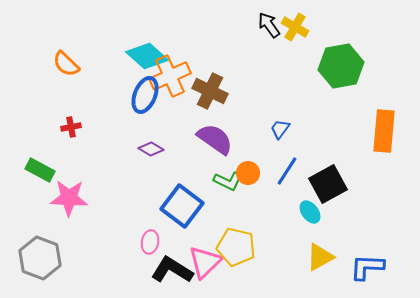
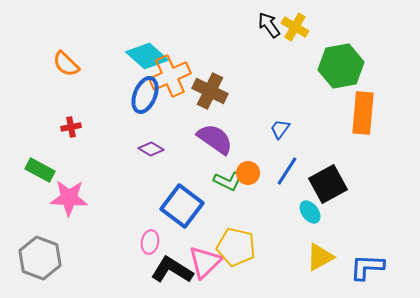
orange rectangle: moved 21 px left, 18 px up
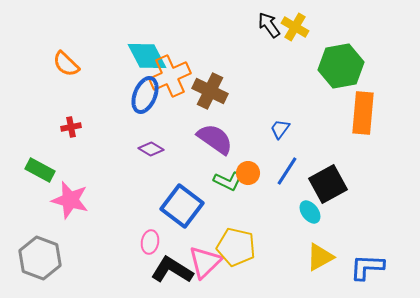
cyan diamond: rotated 21 degrees clockwise
pink star: moved 1 px right, 2 px down; rotated 12 degrees clockwise
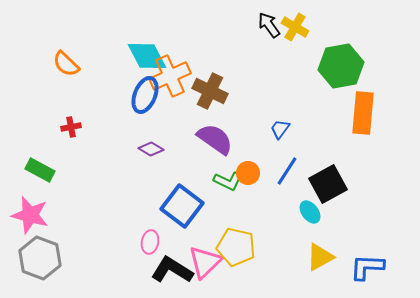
pink star: moved 40 px left, 15 px down
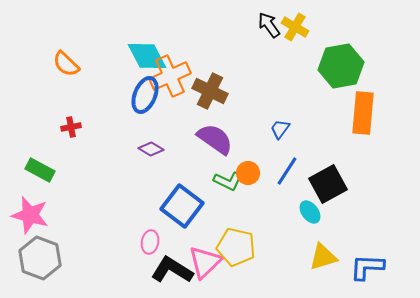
yellow triangle: moved 3 px right; rotated 12 degrees clockwise
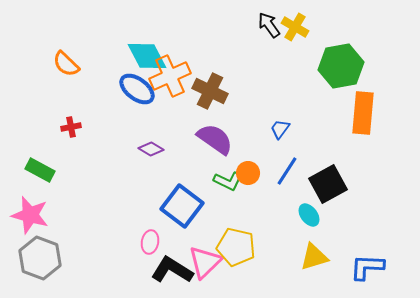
blue ellipse: moved 8 px left, 6 px up; rotated 75 degrees counterclockwise
cyan ellipse: moved 1 px left, 3 px down
yellow triangle: moved 9 px left
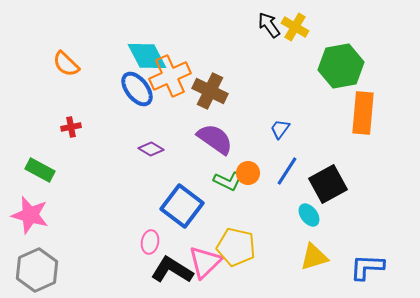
blue ellipse: rotated 15 degrees clockwise
gray hexagon: moved 3 px left, 12 px down; rotated 15 degrees clockwise
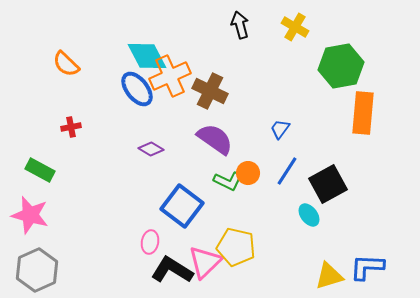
black arrow: moved 29 px left; rotated 20 degrees clockwise
yellow triangle: moved 15 px right, 19 px down
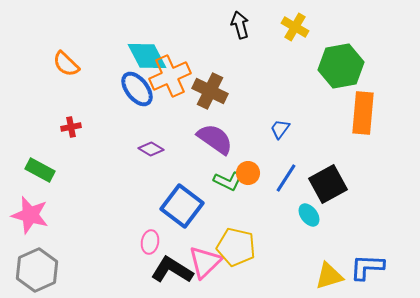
blue line: moved 1 px left, 7 px down
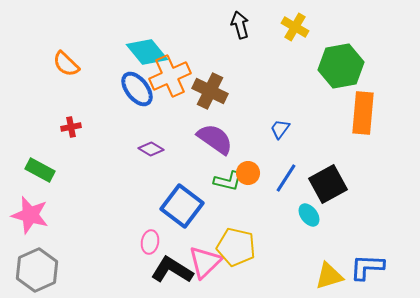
cyan diamond: moved 4 px up; rotated 12 degrees counterclockwise
green L-shape: rotated 12 degrees counterclockwise
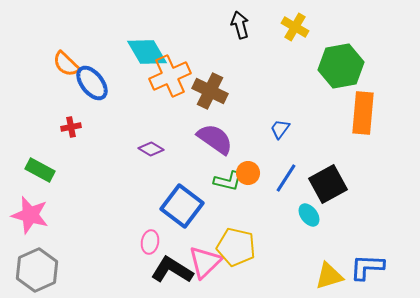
cyan diamond: rotated 9 degrees clockwise
blue ellipse: moved 45 px left, 6 px up
